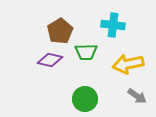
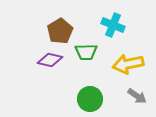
cyan cross: rotated 15 degrees clockwise
green circle: moved 5 px right
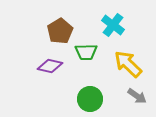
cyan cross: rotated 15 degrees clockwise
purple diamond: moved 6 px down
yellow arrow: rotated 56 degrees clockwise
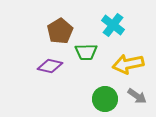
yellow arrow: rotated 56 degrees counterclockwise
green circle: moved 15 px right
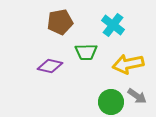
brown pentagon: moved 9 px up; rotated 20 degrees clockwise
green circle: moved 6 px right, 3 px down
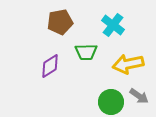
purple diamond: rotated 45 degrees counterclockwise
gray arrow: moved 2 px right
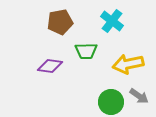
cyan cross: moved 1 px left, 4 px up
green trapezoid: moved 1 px up
purple diamond: rotated 40 degrees clockwise
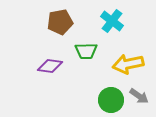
green circle: moved 2 px up
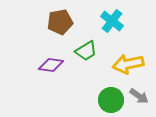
green trapezoid: rotated 30 degrees counterclockwise
purple diamond: moved 1 px right, 1 px up
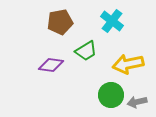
gray arrow: moved 2 px left, 6 px down; rotated 132 degrees clockwise
green circle: moved 5 px up
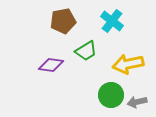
brown pentagon: moved 3 px right, 1 px up
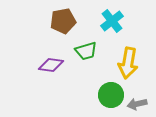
cyan cross: rotated 15 degrees clockwise
green trapezoid: rotated 15 degrees clockwise
yellow arrow: moved 1 px up; rotated 68 degrees counterclockwise
gray arrow: moved 2 px down
